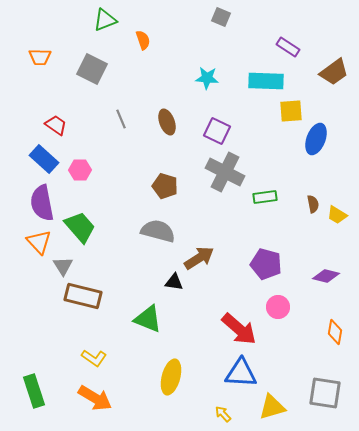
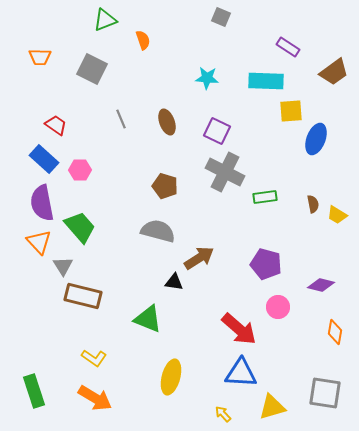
purple diamond at (326, 276): moved 5 px left, 9 px down
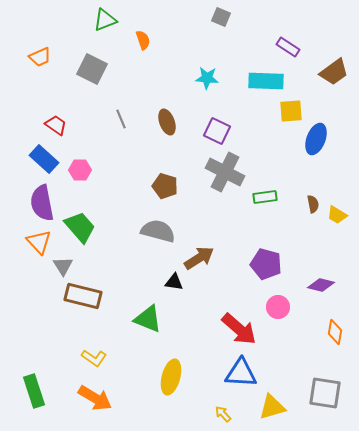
orange trapezoid at (40, 57): rotated 25 degrees counterclockwise
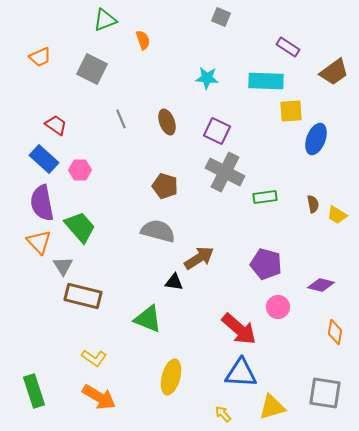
orange arrow at (95, 398): moved 4 px right, 1 px up
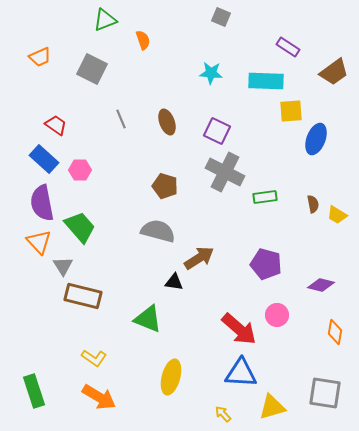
cyan star at (207, 78): moved 4 px right, 5 px up
pink circle at (278, 307): moved 1 px left, 8 px down
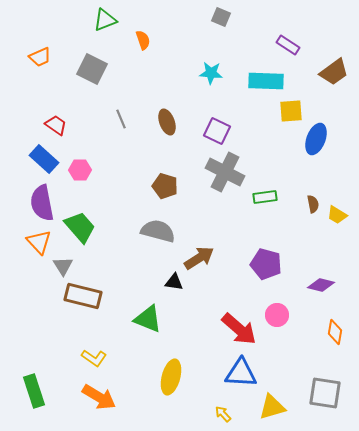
purple rectangle at (288, 47): moved 2 px up
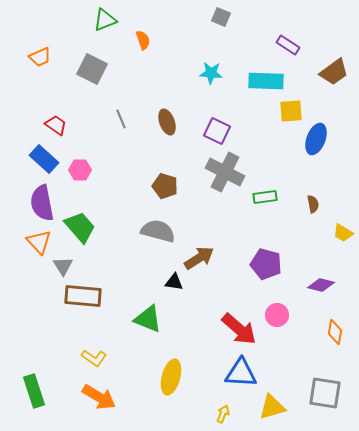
yellow trapezoid at (337, 215): moved 6 px right, 18 px down
brown rectangle at (83, 296): rotated 9 degrees counterclockwise
yellow arrow at (223, 414): rotated 66 degrees clockwise
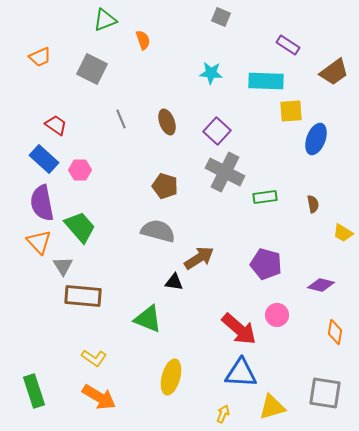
purple square at (217, 131): rotated 16 degrees clockwise
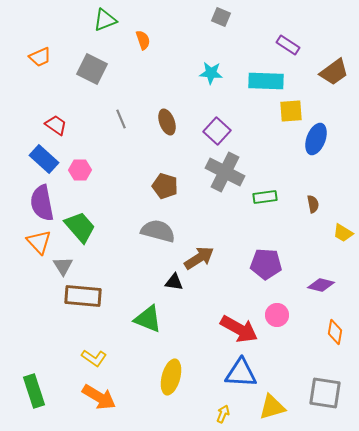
purple pentagon at (266, 264): rotated 12 degrees counterclockwise
red arrow at (239, 329): rotated 12 degrees counterclockwise
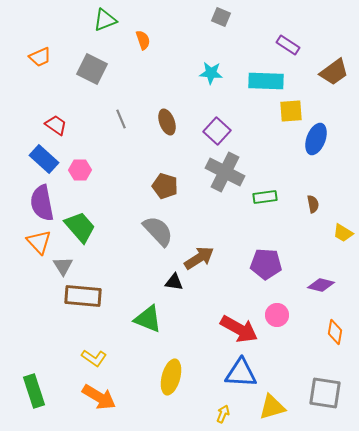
gray semicircle at (158, 231): rotated 32 degrees clockwise
